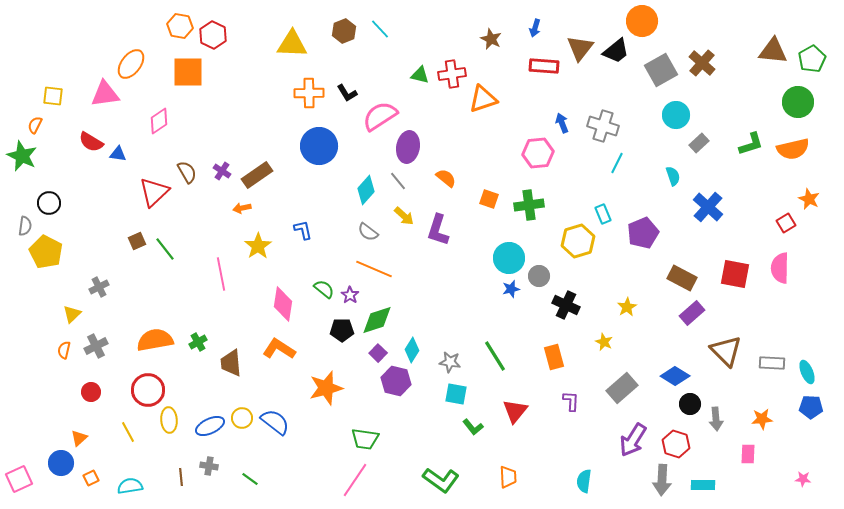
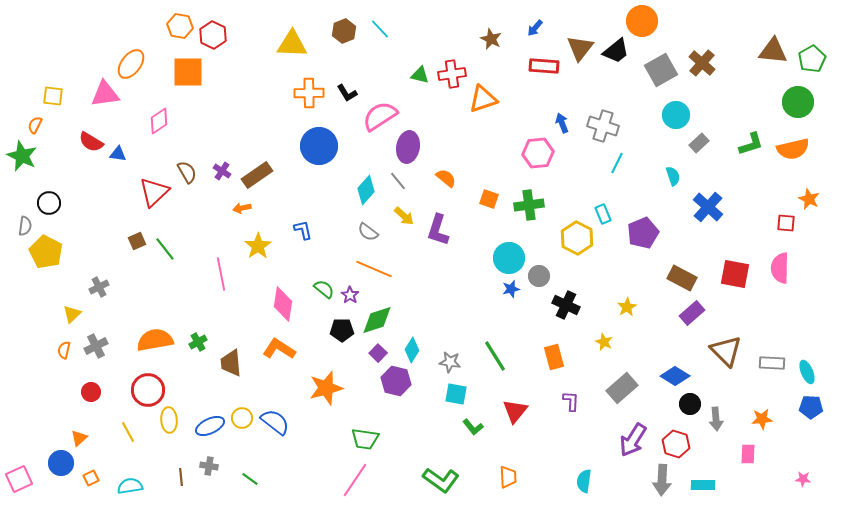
blue arrow at (535, 28): rotated 24 degrees clockwise
red square at (786, 223): rotated 36 degrees clockwise
yellow hexagon at (578, 241): moved 1 px left, 3 px up; rotated 16 degrees counterclockwise
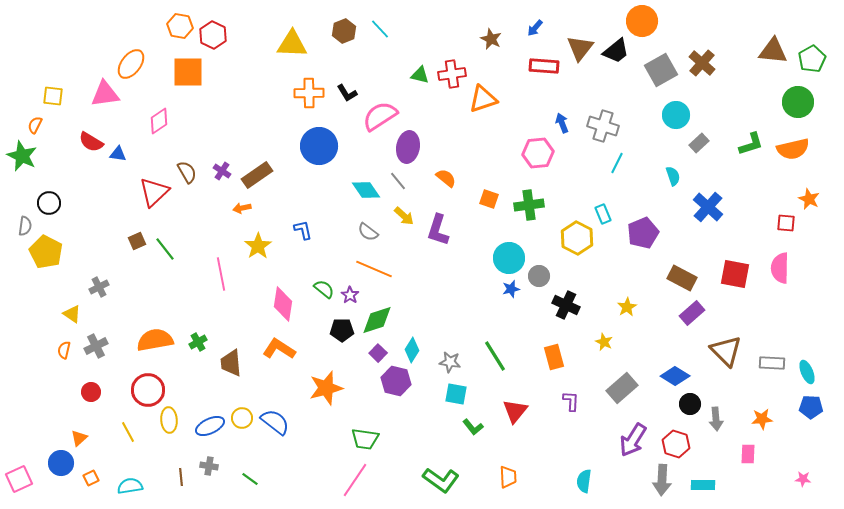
cyan diamond at (366, 190): rotated 76 degrees counterclockwise
yellow triangle at (72, 314): rotated 42 degrees counterclockwise
